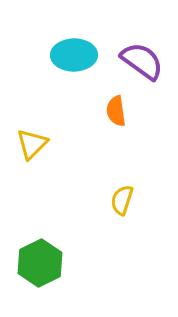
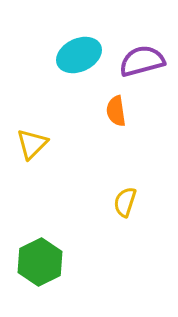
cyan ellipse: moved 5 px right; rotated 24 degrees counterclockwise
purple semicircle: rotated 51 degrees counterclockwise
yellow semicircle: moved 3 px right, 2 px down
green hexagon: moved 1 px up
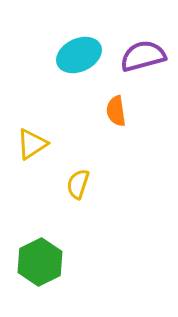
purple semicircle: moved 1 px right, 5 px up
yellow triangle: rotated 12 degrees clockwise
yellow semicircle: moved 47 px left, 18 px up
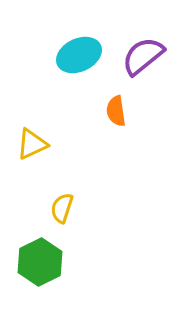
purple semicircle: rotated 24 degrees counterclockwise
yellow triangle: rotated 8 degrees clockwise
yellow semicircle: moved 16 px left, 24 px down
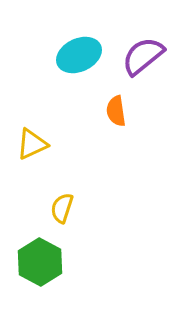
green hexagon: rotated 6 degrees counterclockwise
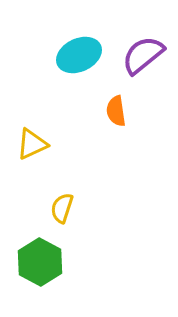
purple semicircle: moved 1 px up
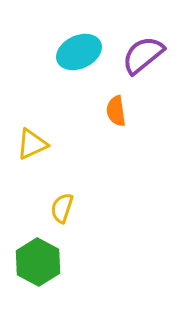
cyan ellipse: moved 3 px up
green hexagon: moved 2 px left
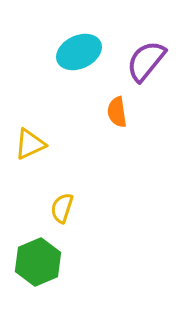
purple semicircle: moved 3 px right, 6 px down; rotated 12 degrees counterclockwise
orange semicircle: moved 1 px right, 1 px down
yellow triangle: moved 2 px left
green hexagon: rotated 9 degrees clockwise
